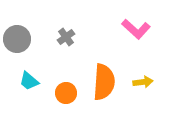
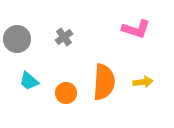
pink L-shape: rotated 24 degrees counterclockwise
gray cross: moved 2 px left
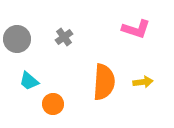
orange circle: moved 13 px left, 11 px down
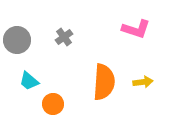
gray circle: moved 1 px down
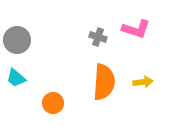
gray cross: moved 34 px right; rotated 36 degrees counterclockwise
cyan trapezoid: moved 13 px left, 3 px up
orange circle: moved 1 px up
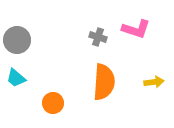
yellow arrow: moved 11 px right
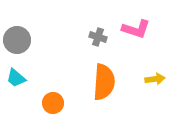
yellow arrow: moved 1 px right, 3 px up
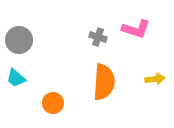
gray circle: moved 2 px right
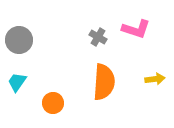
gray cross: rotated 12 degrees clockwise
cyan trapezoid: moved 1 px right, 4 px down; rotated 85 degrees clockwise
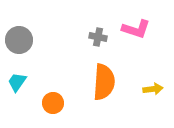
gray cross: rotated 18 degrees counterclockwise
yellow arrow: moved 2 px left, 10 px down
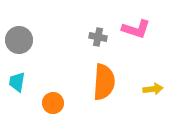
cyan trapezoid: rotated 25 degrees counterclockwise
